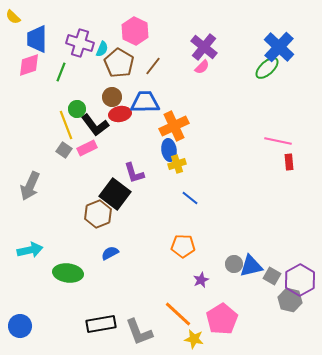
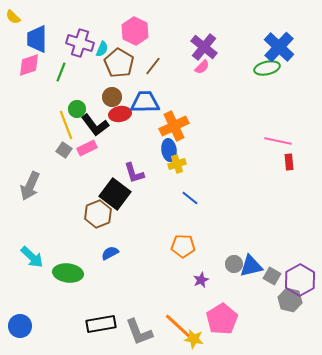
green ellipse at (267, 68): rotated 30 degrees clockwise
cyan arrow at (30, 250): moved 2 px right, 7 px down; rotated 55 degrees clockwise
orange line at (178, 314): moved 12 px down
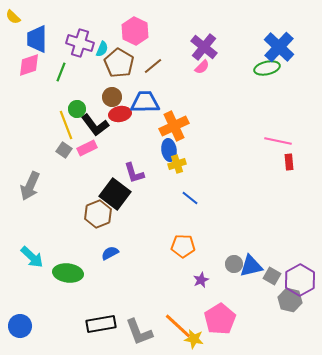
brown line at (153, 66): rotated 12 degrees clockwise
pink pentagon at (222, 319): moved 2 px left
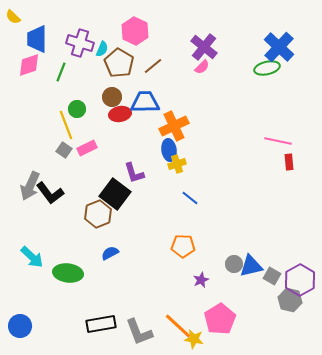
black L-shape at (95, 125): moved 45 px left, 68 px down
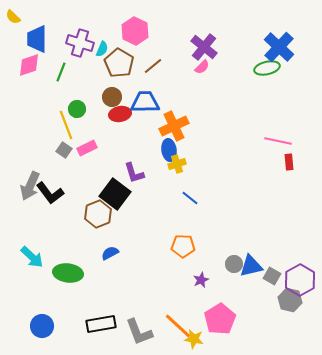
blue circle at (20, 326): moved 22 px right
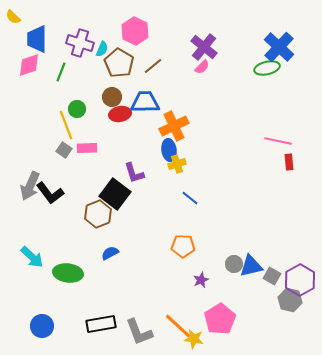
pink rectangle at (87, 148): rotated 24 degrees clockwise
